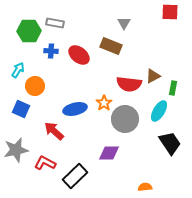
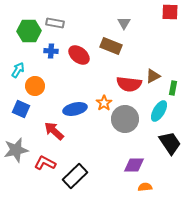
purple diamond: moved 25 px right, 12 px down
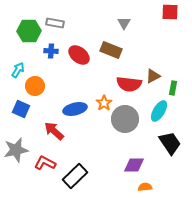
brown rectangle: moved 4 px down
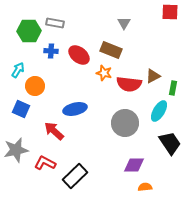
orange star: moved 30 px up; rotated 21 degrees counterclockwise
gray circle: moved 4 px down
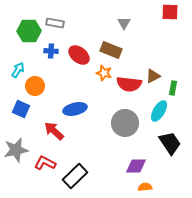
purple diamond: moved 2 px right, 1 px down
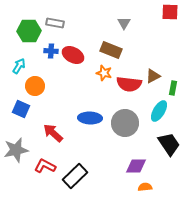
red ellipse: moved 6 px left; rotated 10 degrees counterclockwise
cyan arrow: moved 1 px right, 4 px up
blue ellipse: moved 15 px right, 9 px down; rotated 15 degrees clockwise
red arrow: moved 1 px left, 2 px down
black trapezoid: moved 1 px left, 1 px down
red L-shape: moved 3 px down
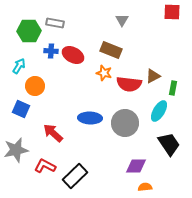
red square: moved 2 px right
gray triangle: moved 2 px left, 3 px up
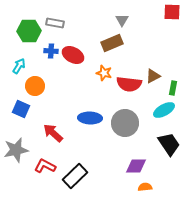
brown rectangle: moved 1 px right, 7 px up; rotated 45 degrees counterclockwise
cyan ellipse: moved 5 px right, 1 px up; rotated 30 degrees clockwise
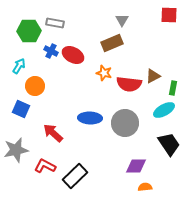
red square: moved 3 px left, 3 px down
blue cross: rotated 24 degrees clockwise
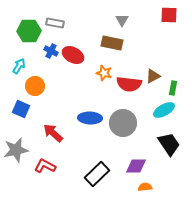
brown rectangle: rotated 35 degrees clockwise
gray circle: moved 2 px left
black rectangle: moved 22 px right, 2 px up
